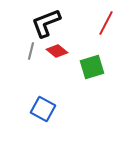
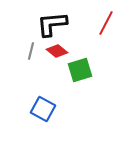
black L-shape: moved 6 px right, 1 px down; rotated 16 degrees clockwise
green square: moved 12 px left, 3 px down
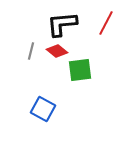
black L-shape: moved 10 px right
green square: rotated 10 degrees clockwise
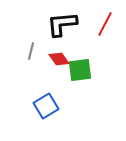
red line: moved 1 px left, 1 px down
red diamond: moved 2 px right, 8 px down; rotated 15 degrees clockwise
blue square: moved 3 px right, 3 px up; rotated 30 degrees clockwise
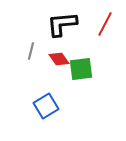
green square: moved 1 px right, 1 px up
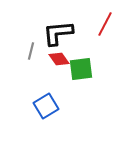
black L-shape: moved 4 px left, 9 px down
